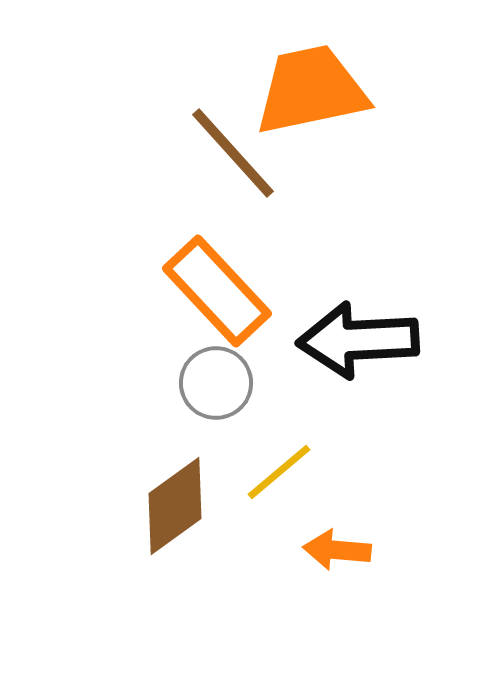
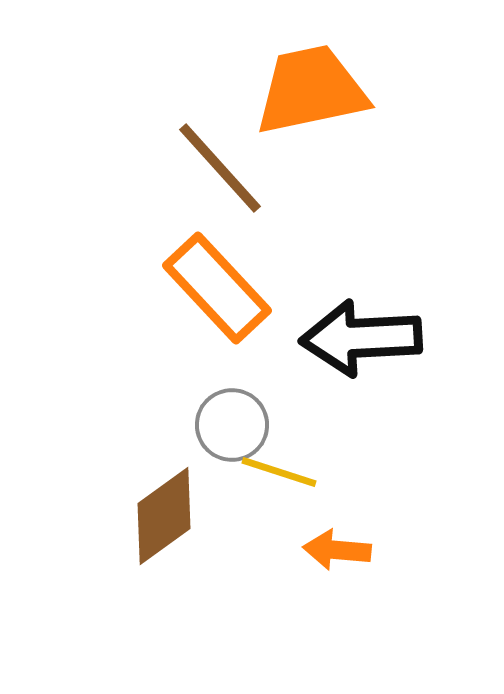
brown line: moved 13 px left, 15 px down
orange rectangle: moved 3 px up
black arrow: moved 3 px right, 2 px up
gray circle: moved 16 px right, 42 px down
yellow line: rotated 58 degrees clockwise
brown diamond: moved 11 px left, 10 px down
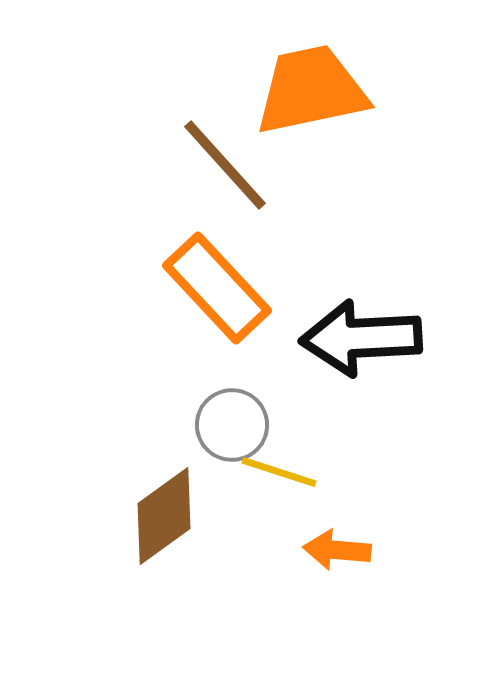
brown line: moved 5 px right, 3 px up
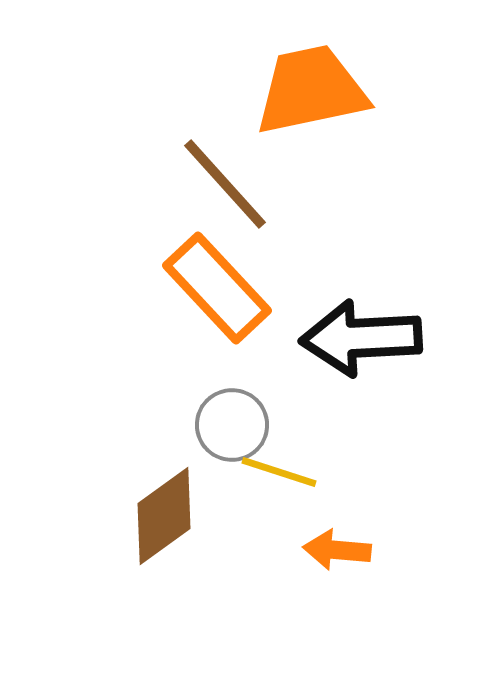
brown line: moved 19 px down
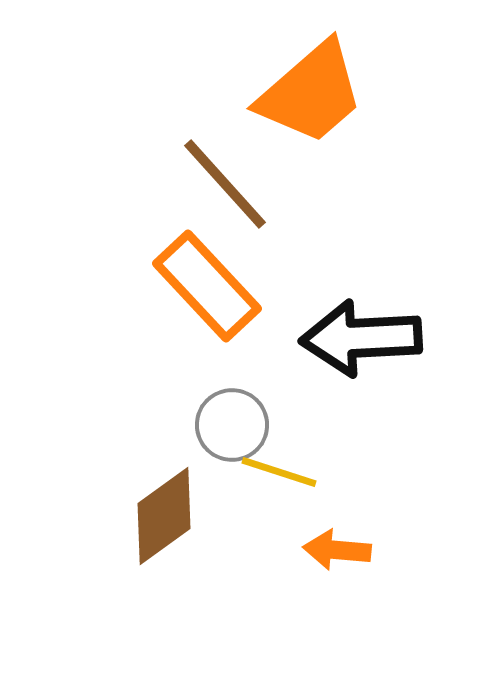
orange trapezoid: moved 3 px down; rotated 151 degrees clockwise
orange rectangle: moved 10 px left, 2 px up
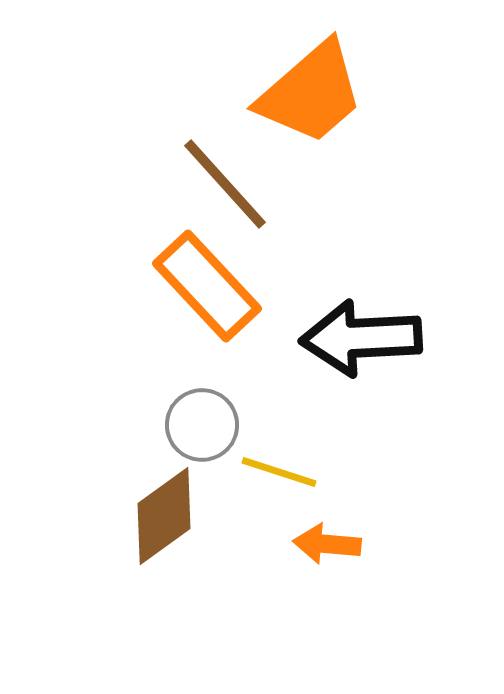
gray circle: moved 30 px left
orange arrow: moved 10 px left, 6 px up
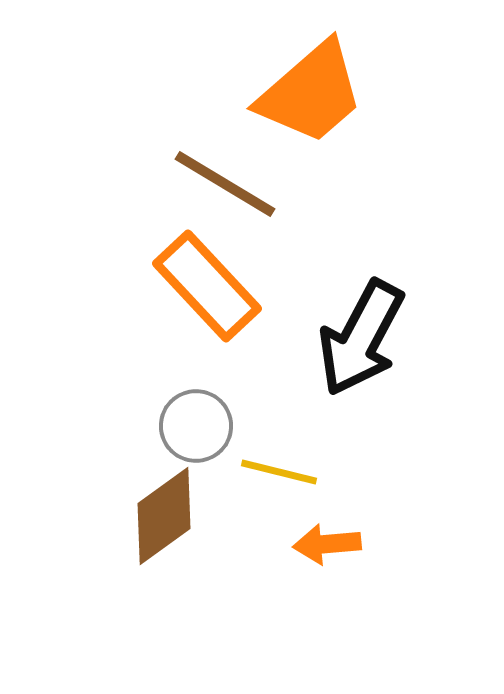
brown line: rotated 17 degrees counterclockwise
black arrow: rotated 59 degrees counterclockwise
gray circle: moved 6 px left, 1 px down
yellow line: rotated 4 degrees counterclockwise
orange arrow: rotated 10 degrees counterclockwise
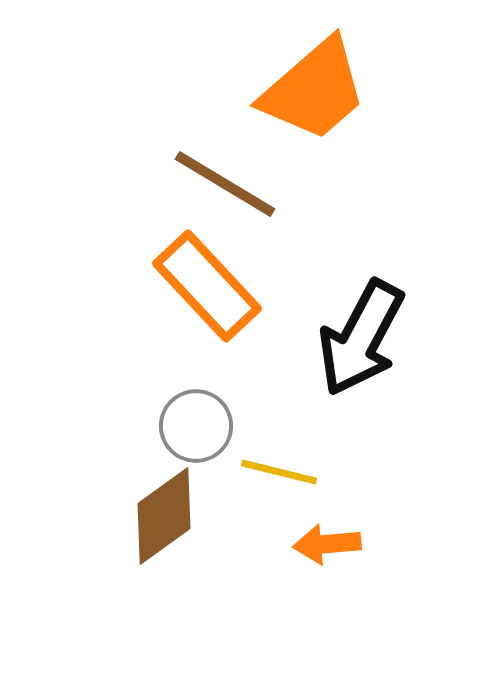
orange trapezoid: moved 3 px right, 3 px up
